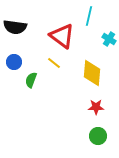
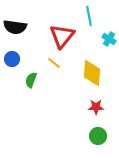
cyan line: rotated 24 degrees counterclockwise
red triangle: rotated 32 degrees clockwise
blue circle: moved 2 px left, 3 px up
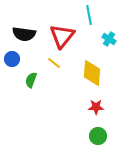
cyan line: moved 1 px up
black semicircle: moved 9 px right, 7 px down
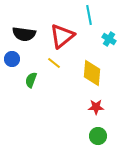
red triangle: rotated 12 degrees clockwise
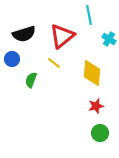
black semicircle: rotated 25 degrees counterclockwise
red star: moved 1 px up; rotated 14 degrees counterclockwise
green circle: moved 2 px right, 3 px up
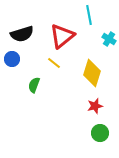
black semicircle: moved 2 px left
yellow diamond: rotated 12 degrees clockwise
green semicircle: moved 3 px right, 5 px down
red star: moved 1 px left
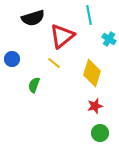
black semicircle: moved 11 px right, 16 px up
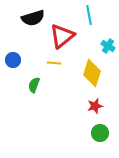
cyan cross: moved 1 px left, 7 px down
blue circle: moved 1 px right, 1 px down
yellow line: rotated 32 degrees counterclockwise
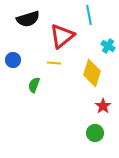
black semicircle: moved 5 px left, 1 px down
red star: moved 8 px right; rotated 21 degrees counterclockwise
green circle: moved 5 px left
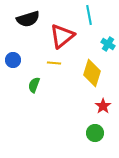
cyan cross: moved 2 px up
